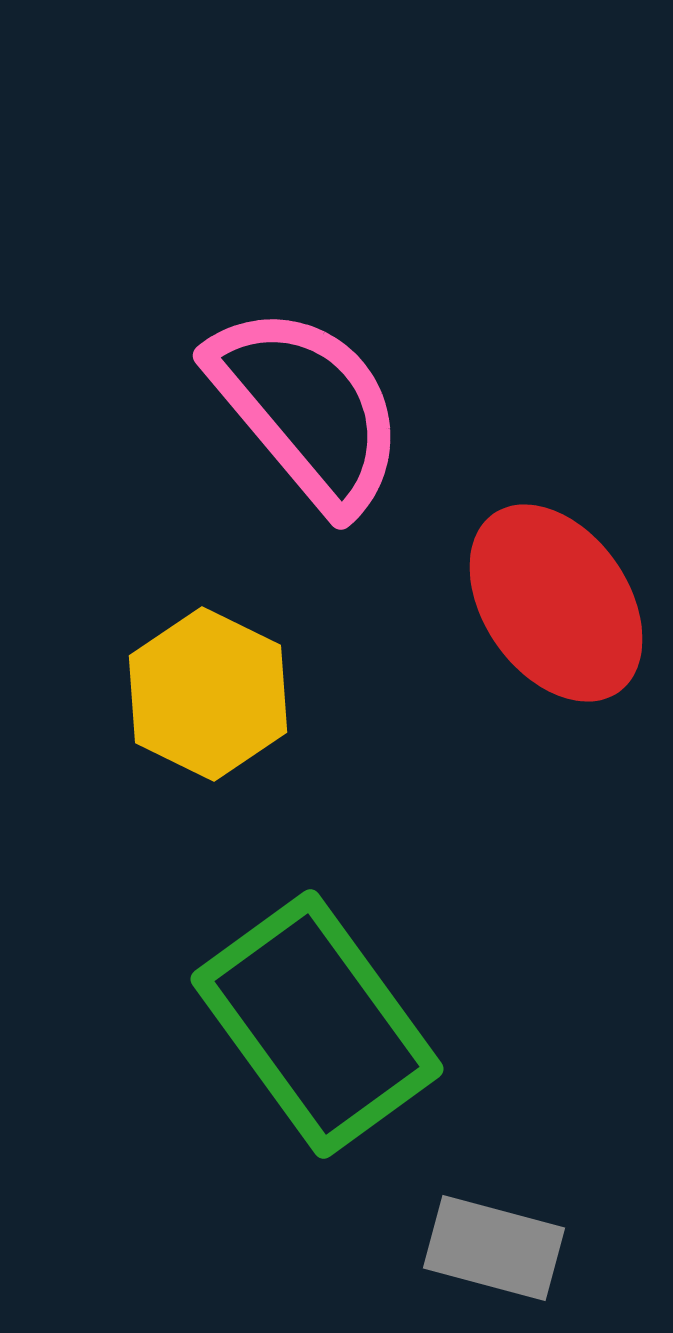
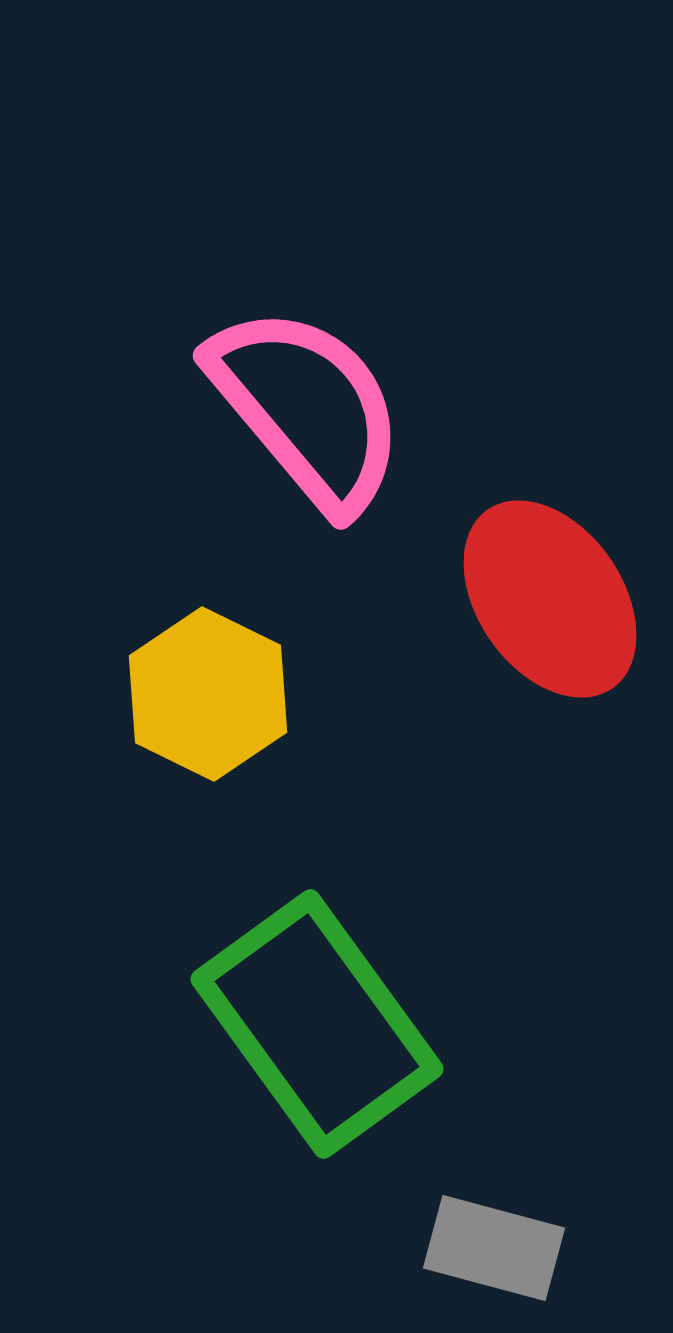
red ellipse: moved 6 px left, 4 px up
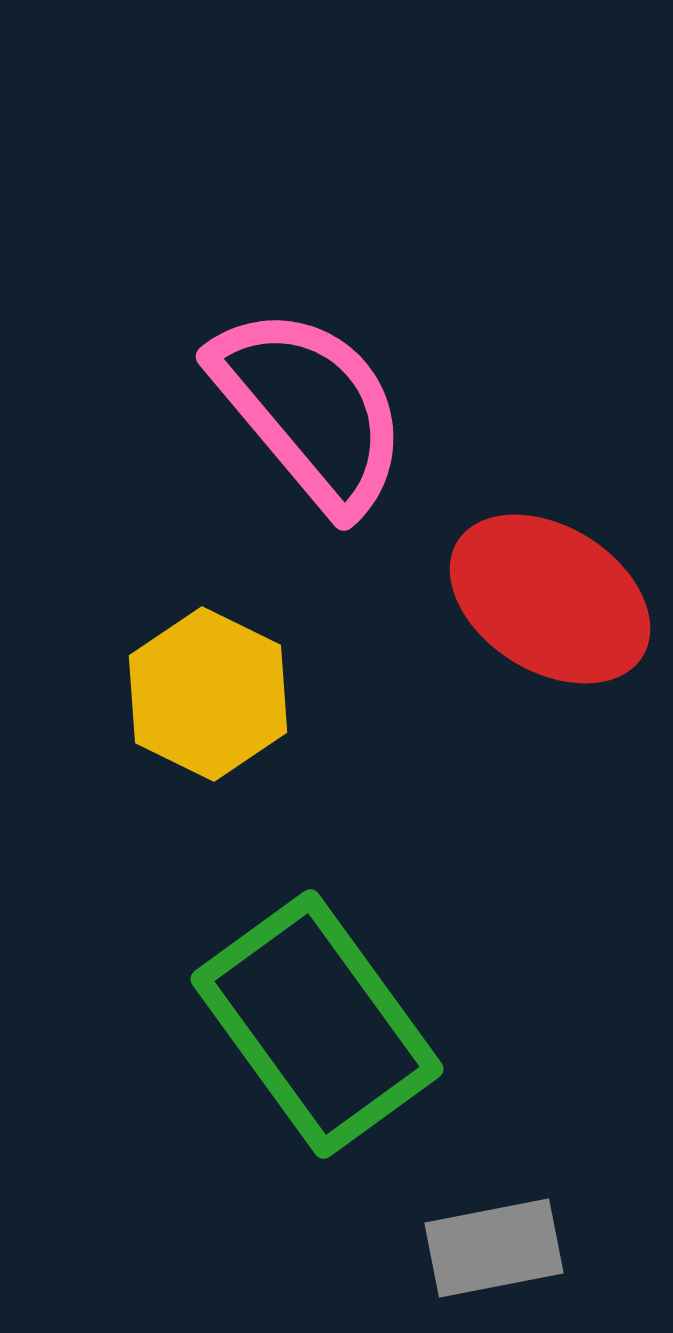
pink semicircle: moved 3 px right, 1 px down
red ellipse: rotated 23 degrees counterclockwise
gray rectangle: rotated 26 degrees counterclockwise
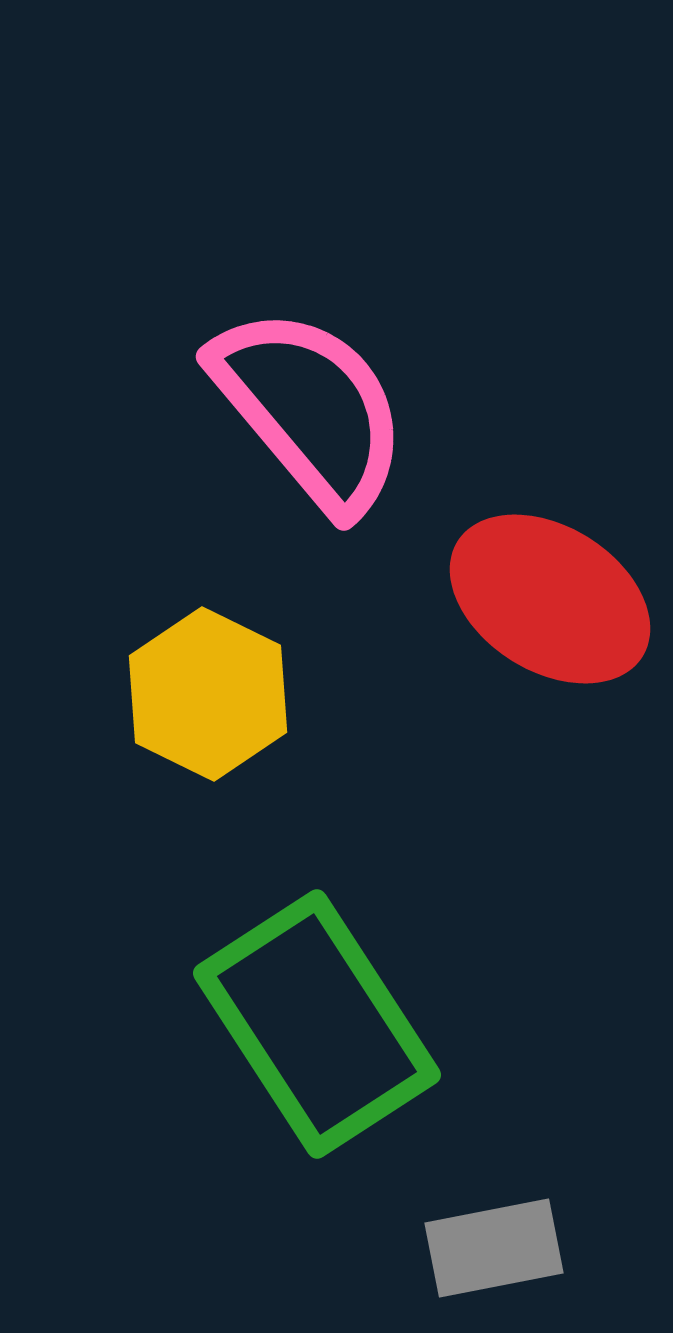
green rectangle: rotated 3 degrees clockwise
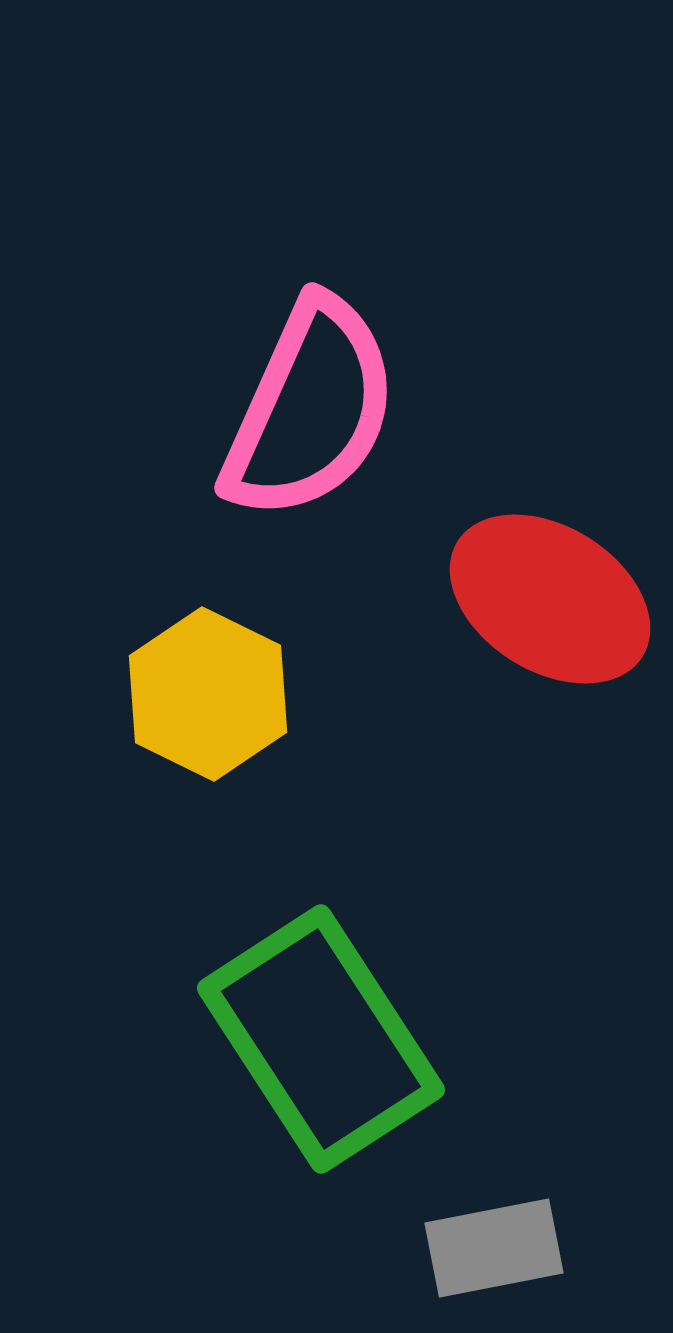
pink semicircle: rotated 64 degrees clockwise
green rectangle: moved 4 px right, 15 px down
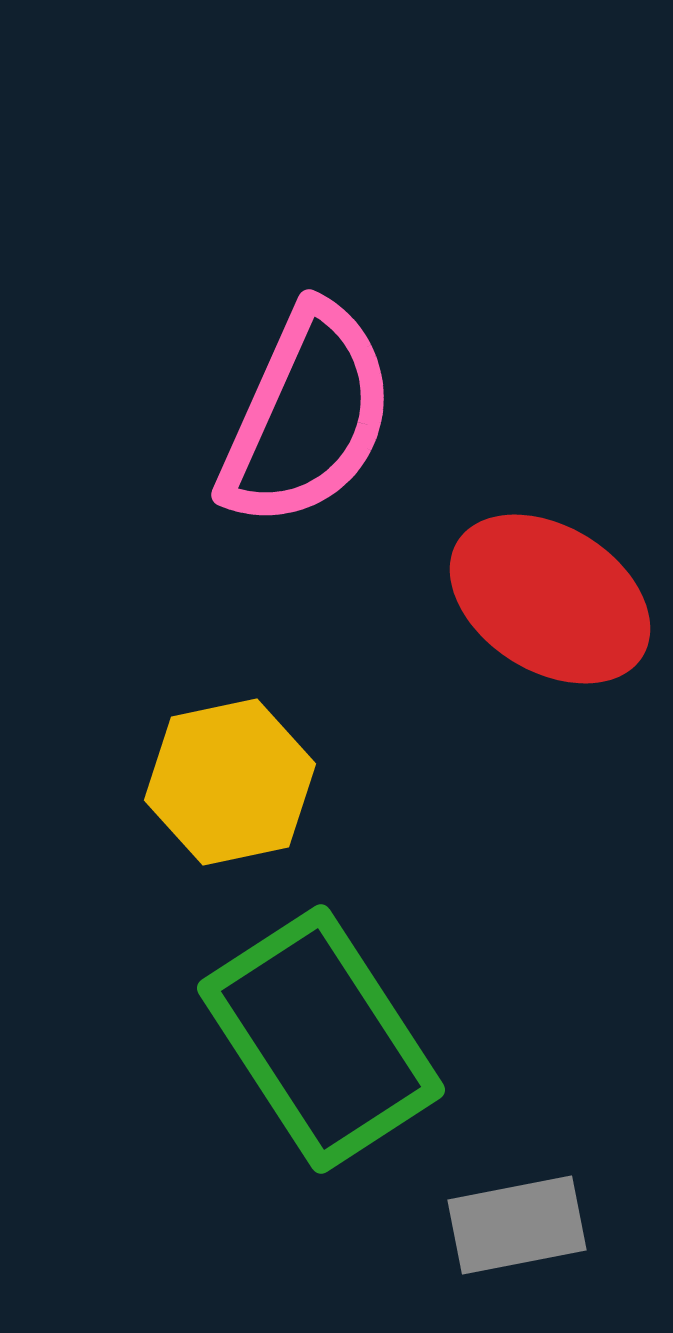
pink semicircle: moved 3 px left, 7 px down
yellow hexagon: moved 22 px right, 88 px down; rotated 22 degrees clockwise
gray rectangle: moved 23 px right, 23 px up
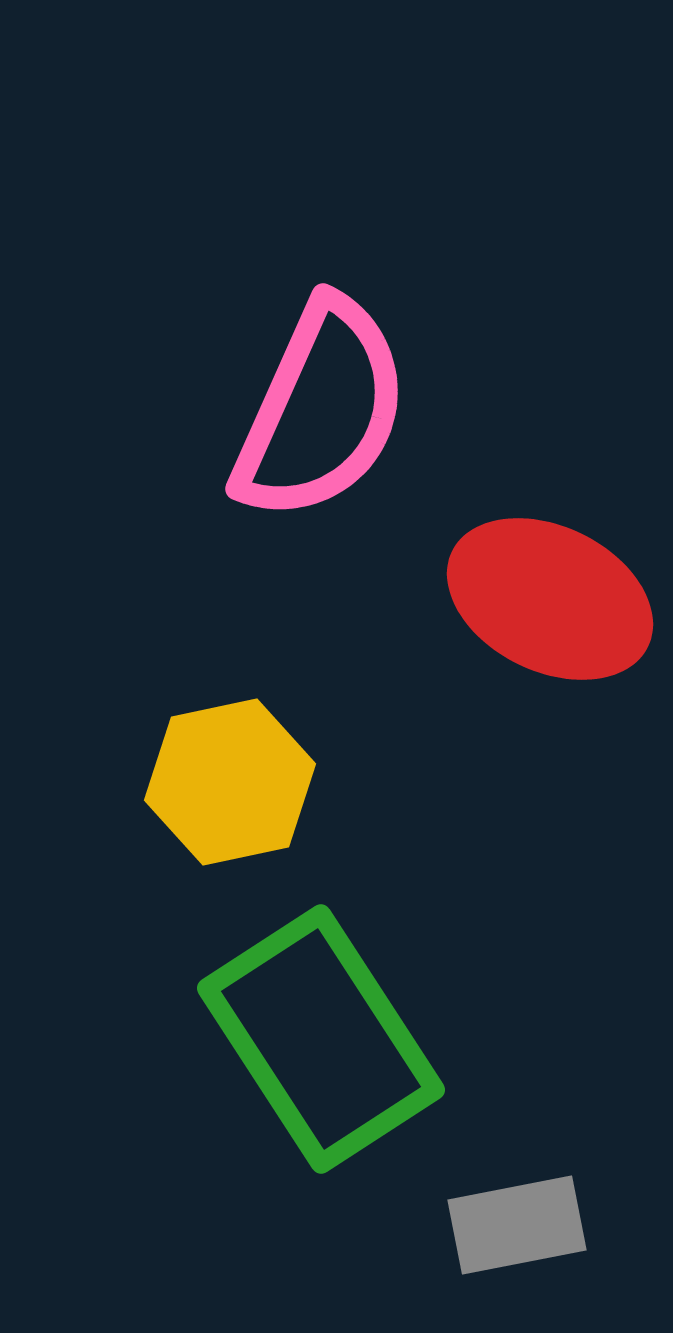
pink semicircle: moved 14 px right, 6 px up
red ellipse: rotated 6 degrees counterclockwise
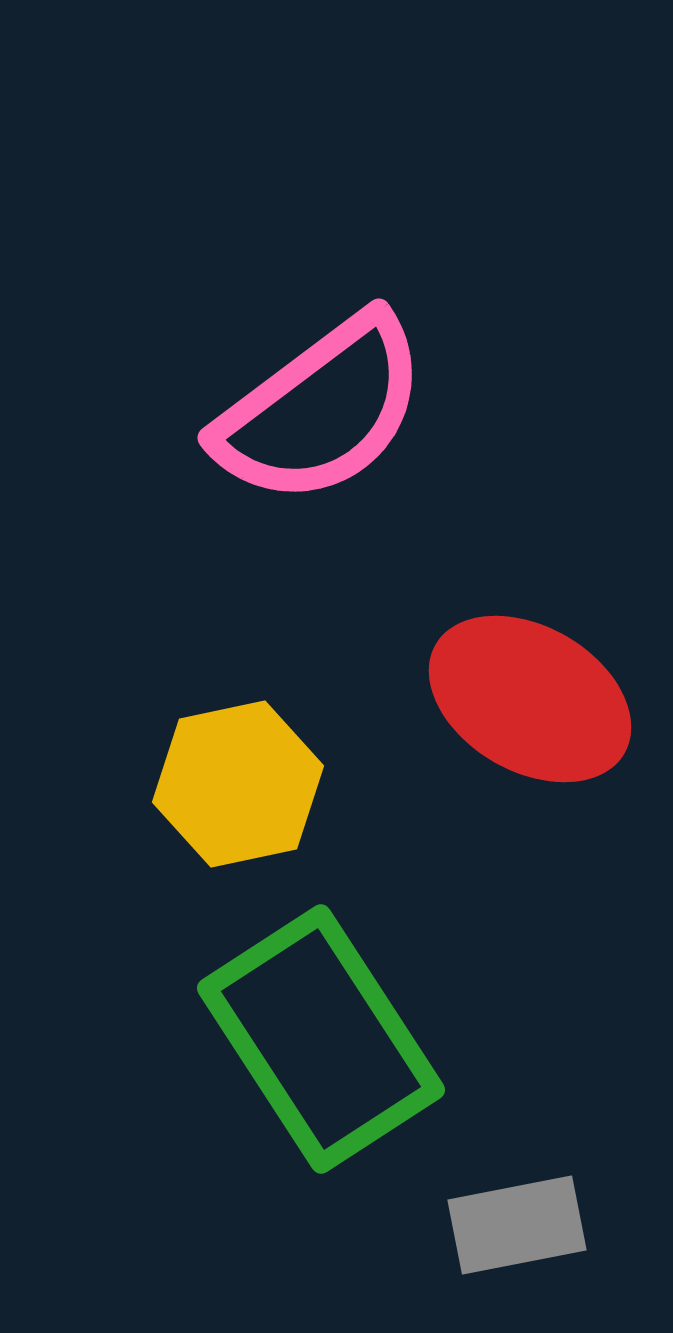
pink semicircle: rotated 29 degrees clockwise
red ellipse: moved 20 px left, 100 px down; rotated 4 degrees clockwise
yellow hexagon: moved 8 px right, 2 px down
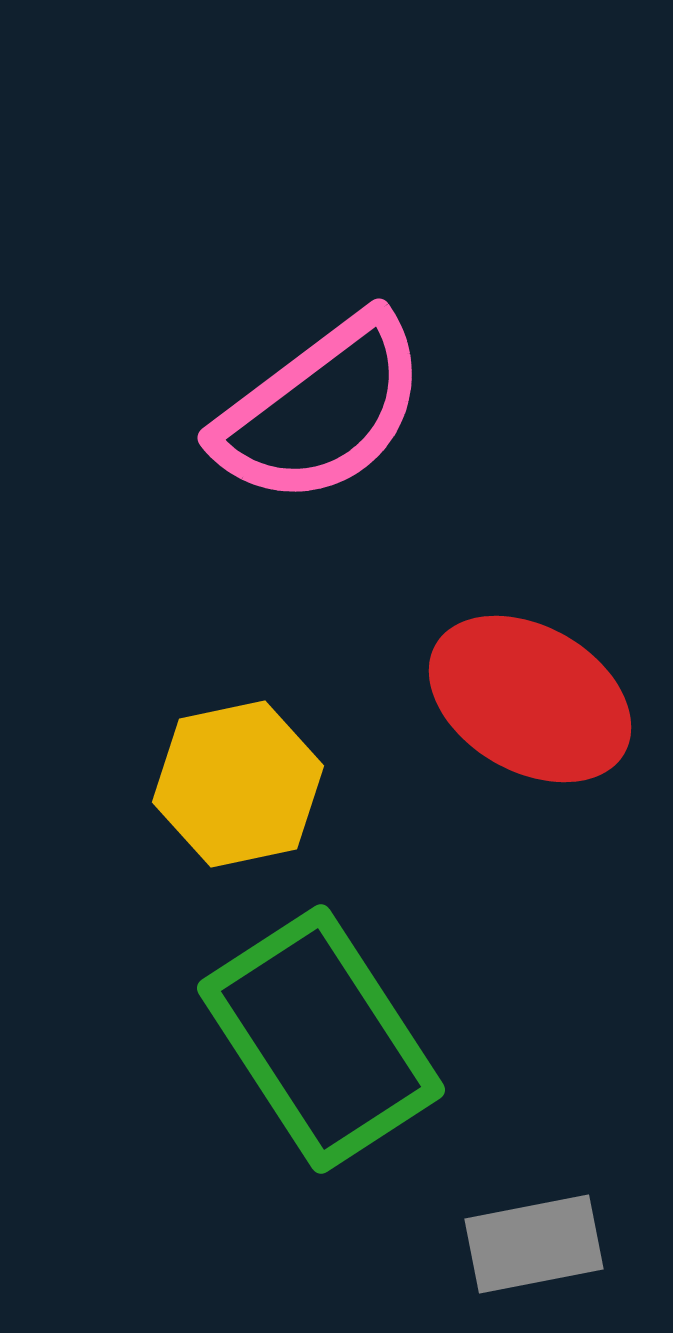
gray rectangle: moved 17 px right, 19 px down
